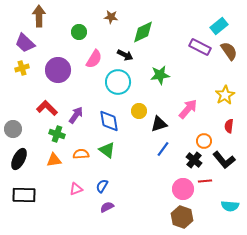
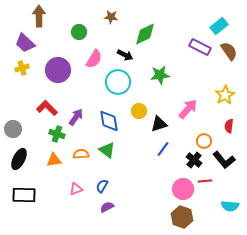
green diamond: moved 2 px right, 2 px down
purple arrow: moved 2 px down
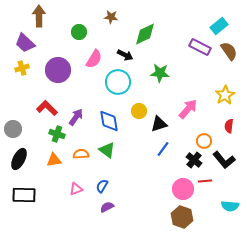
green star: moved 2 px up; rotated 12 degrees clockwise
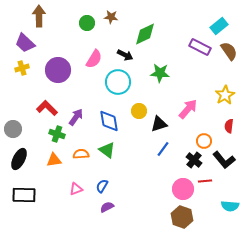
green circle: moved 8 px right, 9 px up
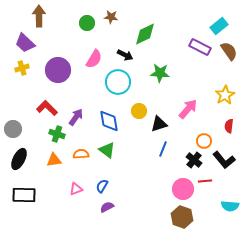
blue line: rotated 14 degrees counterclockwise
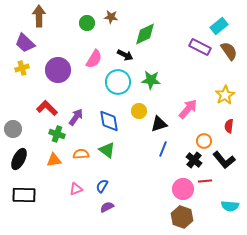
green star: moved 9 px left, 7 px down
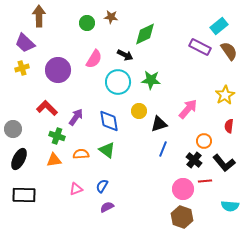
green cross: moved 2 px down
black L-shape: moved 3 px down
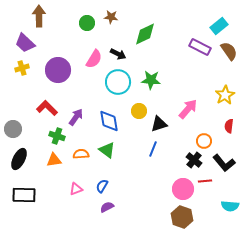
black arrow: moved 7 px left, 1 px up
blue line: moved 10 px left
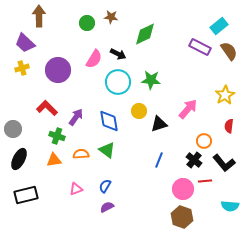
blue line: moved 6 px right, 11 px down
blue semicircle: moved 3 px right
black rectangle: moved 2 px right; rotated 15 degrees counterclockwise
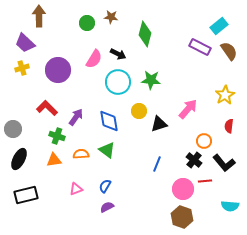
green diamond: rotated 50 degrees counterclockwise
blue line: moved 2 px left, 4 px down
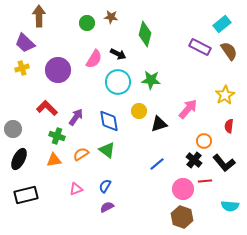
cyan rectangle: moved 3 px right, 2 px up
orange semicircle: rotated 28 degrees counterclockwise
blue line: rotated 28 degrees clockwise
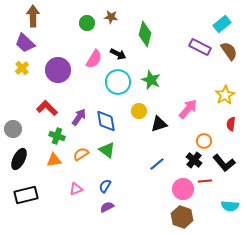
brown arrow: moved 6 px left
yellow cross: rotated 24 degrees counterclockwise
green star: rotated 18 degrees clockwise
purple arrow: moved 3 px right
blue diamond: moved 3 px left
red semicircle: moved 2 px right, 2 px up
